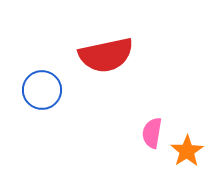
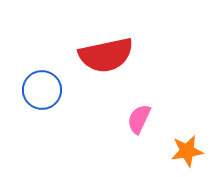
pink semicircle: moved 13 px left, 14 px up; rotated 16 degrees clockwise
orange star: rotated 24 degrees clockwise
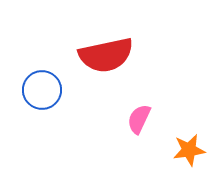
orange star: moved 2 px right, 1 px up
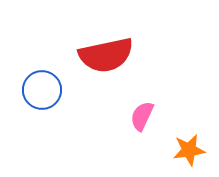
pink semicircle: moved 3 px right, 3 px up
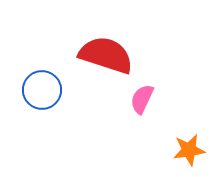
red semicircle: rotated 150 degrees counterclockwise
pink semicircle: moved 17 px up
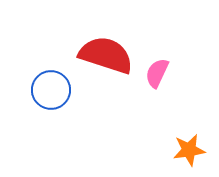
blue circle: moved 9 px right
pink semicircle: moved 15 px right, 26 px up
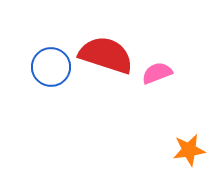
pink semicircle: rotated 44 degrees clockwise
blue circle: moved 23 px up
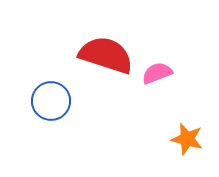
blue circle: moved 34 px down
orange star: moved 2 px left, 11 px up; rotated 24 degrees clockwise
